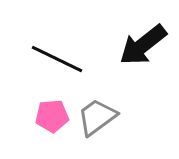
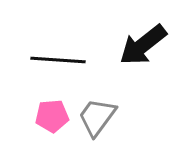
black line: moved 1 px right, 1 px down; rotated 22 degrees counterclockwise
gray trapezoid: rotated 18 degrees counterclockwise
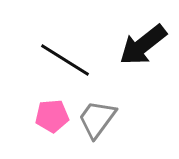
black line: moved 7 px right; rotated 28 degrees clockwise
gray trapezoid: moved 2 px down
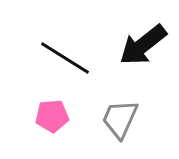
black line: moved 2 px up
gray trapezoid: moved 23 px right; rotated 12 degrees counterclockwise
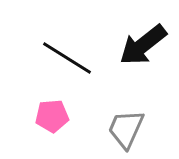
black line: moved 2 px right
gray trapezoid: moved 6 px right, 10 px down
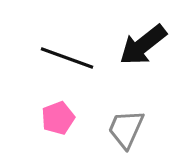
black line: rotated 12 degrees counterclockwise
pink pentagon: moved 6 px right, 2 px down; rotated 16 degrees counterclockwise
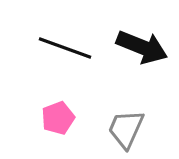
black arrow: moved 1 px left, 2 px down; rotated 120 degrees counterclockwise
black line: moved 2 px left, 10 px up
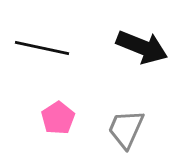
black line: moved 23 px left; rotated 8 degrees counterclockwise
pink pentagon: rotated 12 degrees counterclockwise
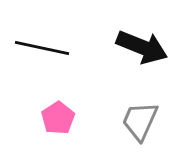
gray trapezoid: moved 14 px right, 8 px up
